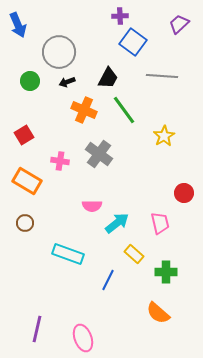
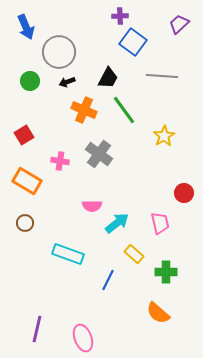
blue arrow: moved 8 px right, 2 px down
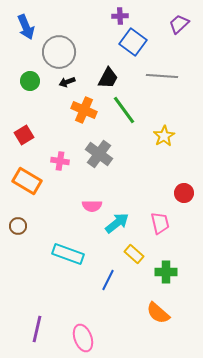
brown circle: moved 7 px left, 3 px down
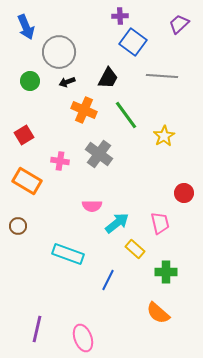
green line: moved 2 px right, 5 px down
yellow rectangle: moved 1 px right, 5 px up
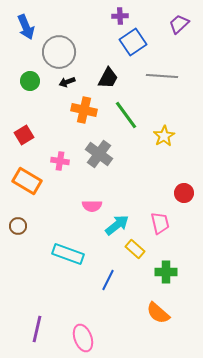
blue square: rotated 20 degrees clockwise
orange cross: rotated 10 degrees counterclockwise
cyan arrow: moved 2 px down
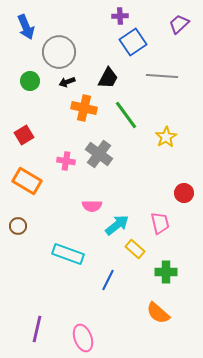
orange cross: moved 2 px up
yellow star: moved 2 px right, 1 px down
pink cross: moved 6 px right
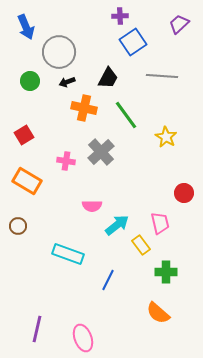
yellow star: rotated 10 degrees counterclockwise
gray cross: moved 2 px right, 2 px up; rotated 12 degrees clockwise
yellow rectangle: moved 6 px right, 4 px up; rotated 12 degrees clockwise
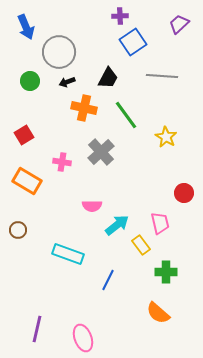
pink cross: moved 4 px left, 1 px down
brown circle: moved 4 px down
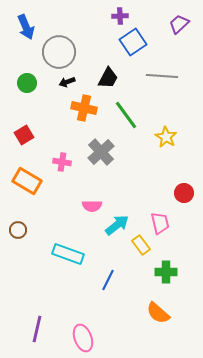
green circle: moved 3 px left, 2 px down
